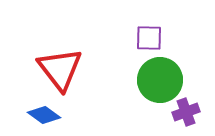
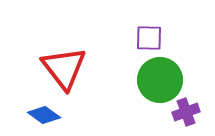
red triangle: moved 4 px right, 1 px up
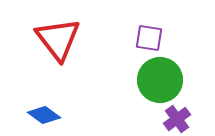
purple square: rotated 8 degrees clockwise
red triangle: moved 6 px left, 29 px up
purple cross: moved 9 px left, 7 px down; rotated 16 degrees counterclockwise
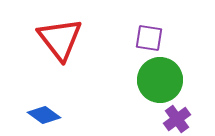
red triangle: moved 2 px right
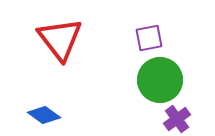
purple square: rotated 20 degrees counterclockwise
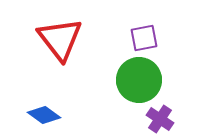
purple square: moved 5 px left
green circle: moved 21 px left
purple cross: moved 17 px left; rotated 20 degrees counterclockwise
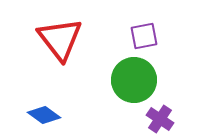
purple square: moved 2 px up
green circle: moved 5 px left
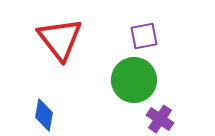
blue diamond: rotated 64 degrees clockwise
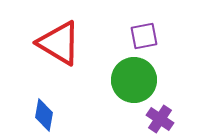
red triangle: moved 1 px left, 4 px down; rotated 21 degrees counterclockwise
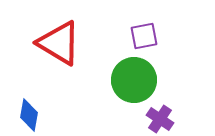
blue diamond: moved 15 px left
